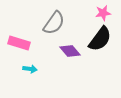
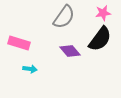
gray semicircle: moved 10 px right, 6 px up
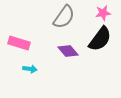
purple diamond: moved 2 px left
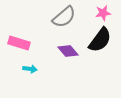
gray semicircle: rotated 15 degrees clockwise
black semicircle: moved 1 px down
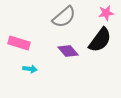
pink star: moved 3 px right
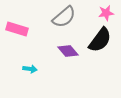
pink rectangle: moved 2 px left, 14 px up
